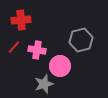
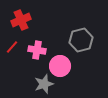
red cross: rotated 18 degrees counterclockwise
red line: moved 2 px left
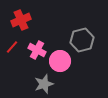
gray hexagon: moved 1 px right
pink cross: rotated 18 degrees clockwise
pink circle: moved 5 px up
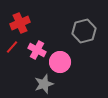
red cross: moved 1 px left, 3 px down
gray hexagon: moved 2 px right, 9 px up
pink circle: moved 1 px down
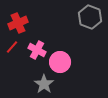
red cross: moved 2 px left
gray hexagon: moved 6 px right, 14 px up; rotated 25 degrees counterclockwise
gray star: rotated 18 degrees counterclockwise
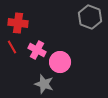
red cross: rotated 30 degrees clockwise
red line: rotated 72 degrees counterclockwise
gray star: rotated 18 degrees counterclockwise
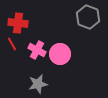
gray hexagon: moved 2 px left
red line: moved 3 px up
pink circle: moved 8 px up
gray star: moved 6 px left; rotated 30 degrees counterclockwise
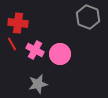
pink cross: moved 2 px left
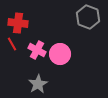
pink cross: moved 2 px right
gray star: rotated 18 degrees counterclockwise
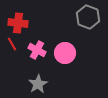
pink circle: moved 5 px right, 1 px up
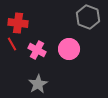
pink circle: moved 4 px right, 4 px up
